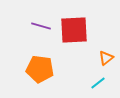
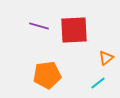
purple line: moved 2 px left
orange pentagon: moved 7 px right, 6 px down; rotated 16 degrees counterclockwise
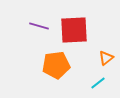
orange pentagon: moved 9 px right, 10 px up
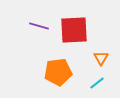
orange triangle: moved 5 px left; rotated 21 degrees counterclockwise
orange pentagon: moved 2 px right, 7 px down
cyan line: moved 1 px left
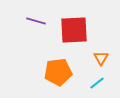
purple line: moved 3 px left, 5 px up
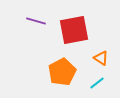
red square: rotated 8 degrees counterclockwise
orange triangle: rotated 28 degrees counterclockwise
orange pentagon: moved 4 px right; rotated 20 degrees counterclockwise
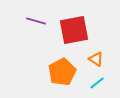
orange triangle: moved 5 px left, 1 px down
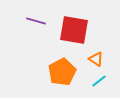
red square: rotated 20 degrees clockwise
cyan line: moved 2 px right, 2 px up
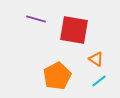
purple line: moved 2 px up
orange pentagon: moved 5 px left, 4 px down
